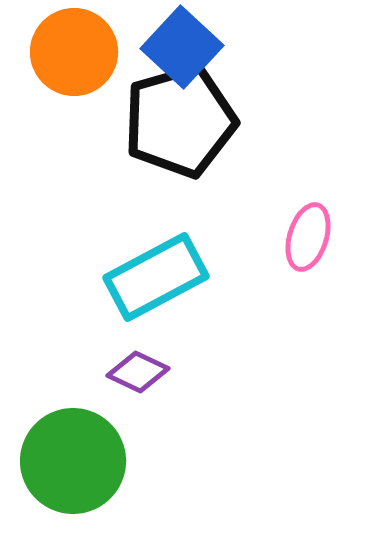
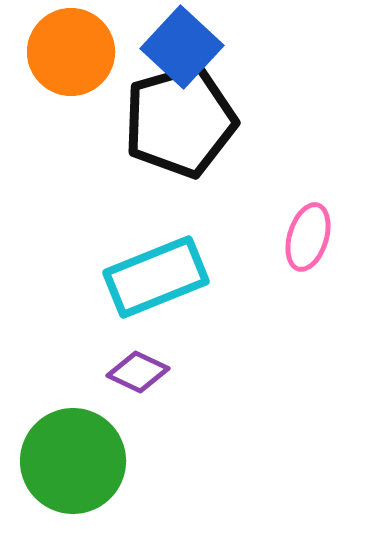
orange circle: moved 3 px left
cyan rectangle: rotated 6 degrees clockwise
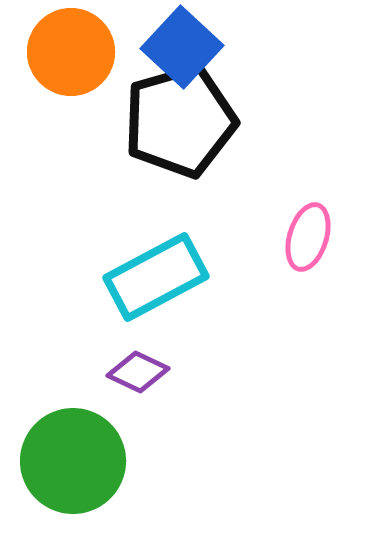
cyan rectangle: rotated 6 degrees counterclockwise
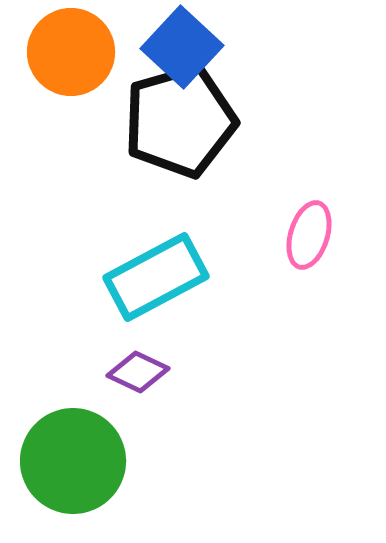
pink ellipse: moved 1 px right, 2 px up
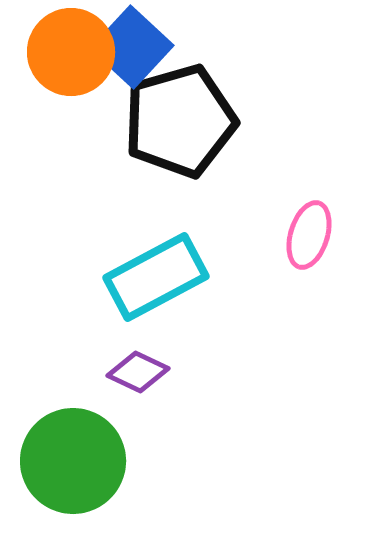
blue square: moved 50 px left
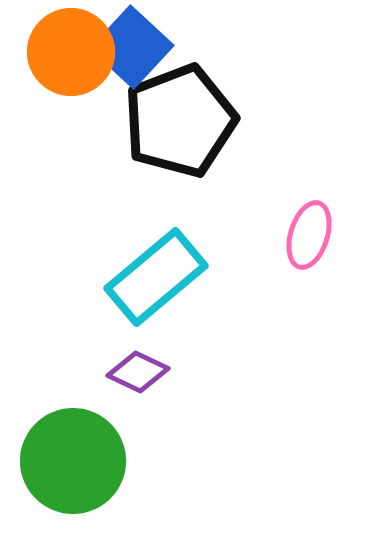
black pentagon: rotated 5 degrees counterclockwise
cyan rectangle: rotated 12 degrees counterclockwise
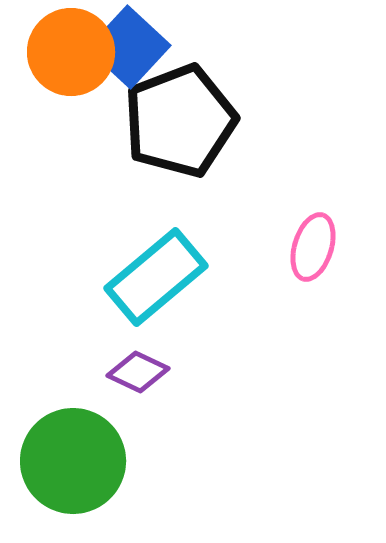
blue square: moved 3 px left
pink ellipse: moved 4 px right, 12 px down
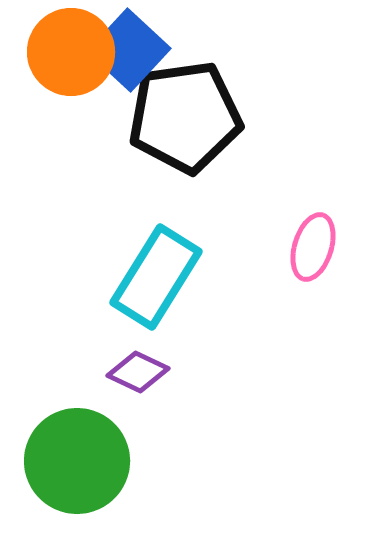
blue square: moved 3 px down
black pentagon: moved 5 px right, 4 px up; rotated 13 degrees clockwise
cyan rectangle: rotated 18 degrees counterclockwise
green circle: moved 4 px right
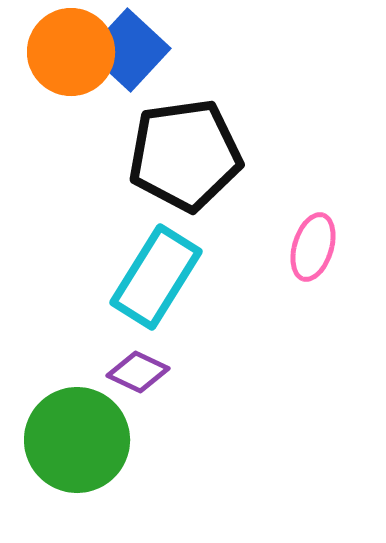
black pentagon: moved 38 px down
green circle: moved 21 px up
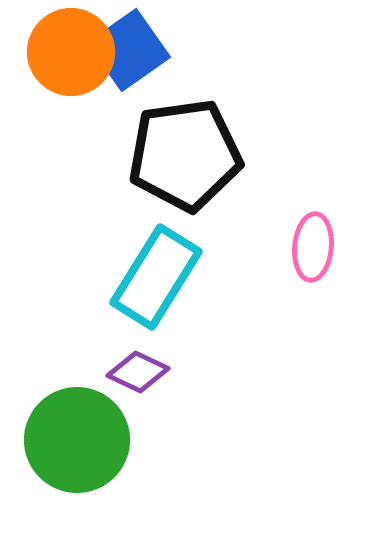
blue square: rotated 12 degrees clockwise
pink ellipse: rotated 12 degrees counterclockwise
